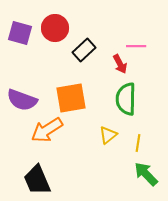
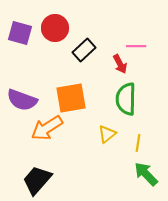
orange arrow: moved 2 px up
yellow triangle: moved 1 px left, 1 px up
black trapezoid: rotated 64 degrees clockwise
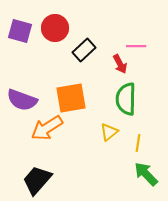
purple square: moved 2 px up
yellow triangle: moved 2 px right, 2 px up
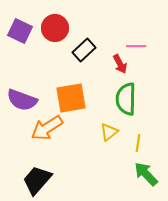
purple square: rotated 10 degrees clockwise
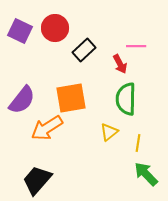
purple semicircle: rotated 72 degrees counterclockwise
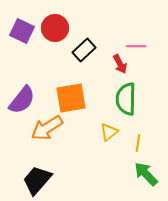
purple square: moved 2 px right
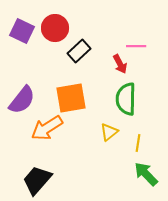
black rectangle: moved 5 px left, 1 px down
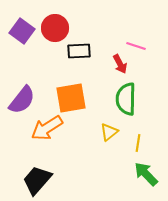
purple square: rotated 10 degrees clockwise
pink line: rotated 18 degrees clockwise
black rectangle: rotated 40 degrees clockwise
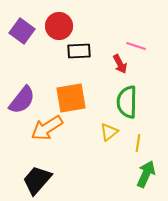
red circle: moved 4 px right, 2 px up
green semicircle: moved 1 px right, 3 px down
green arrow: rotated 68 degrees clockwise
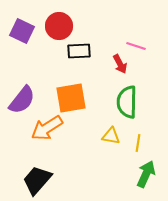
purple square: rotated 10 degrees counterclockwise
yellow triangle: moved 2 px right, 4 px down; rotated 48 degrees clockwise
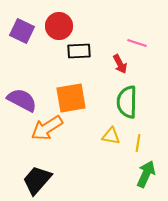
pink line: moved 1 px right, 3 px up
purple semicircle: rotated 100 degrees counterclockwise
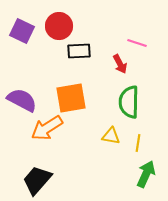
green semicircle: moved 2 px right
